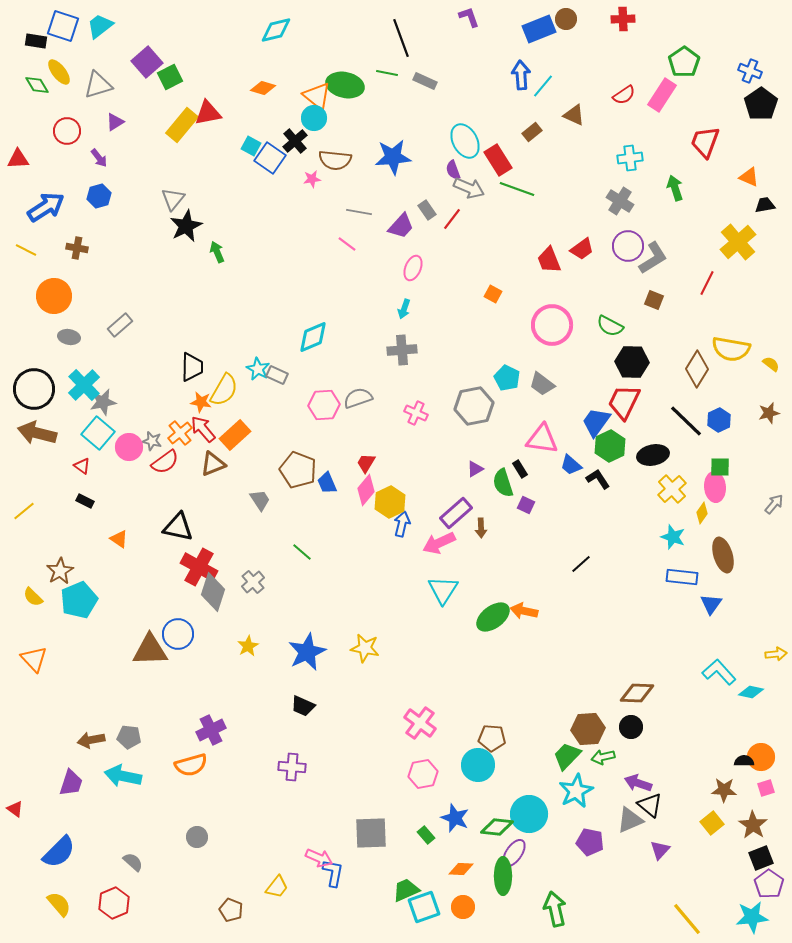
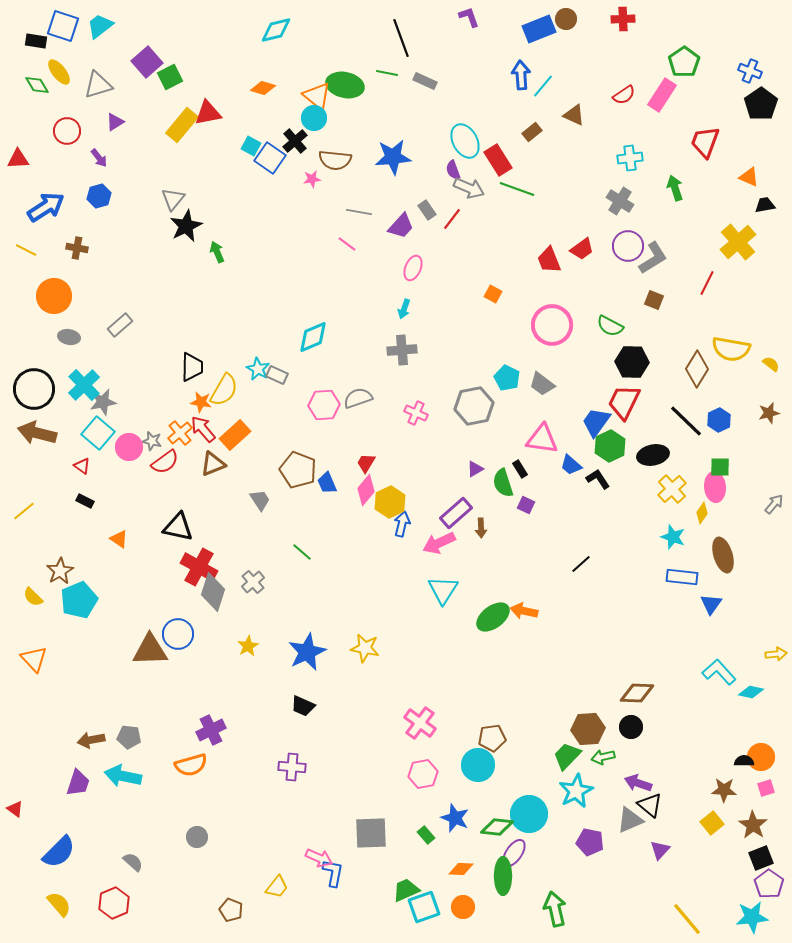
brown pentagon at (492, 738): rotated 12 degrees counterclockwise
purple trapezoid at (71, 783): moved 7 px right
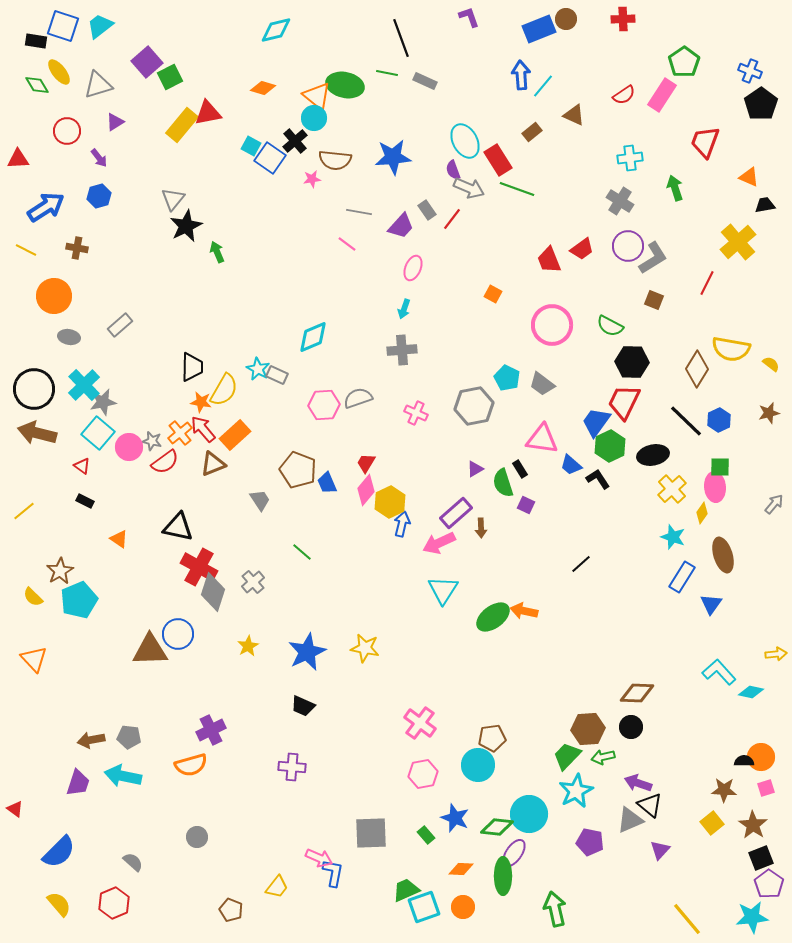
blue rectangle at (682, 577): rotated 64 degrees counterclockwise
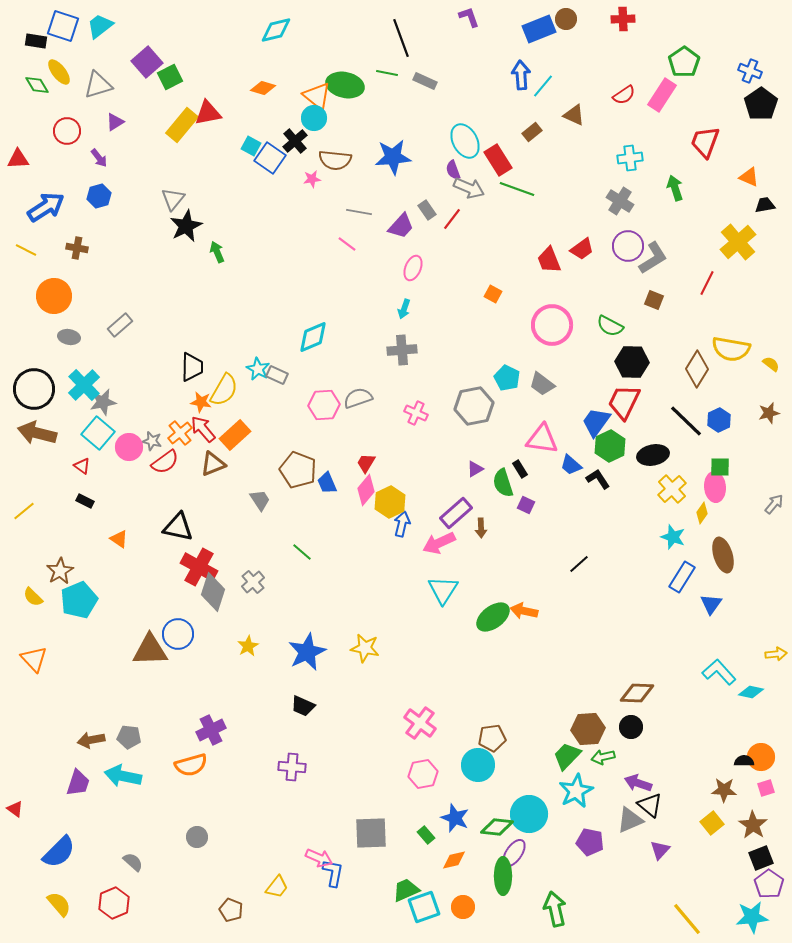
black line at (581, 564): moved 2 px left
orange diamond at (461, 869): moved 7 px left, 9 px up; rotated 15 degrees counterclockwise
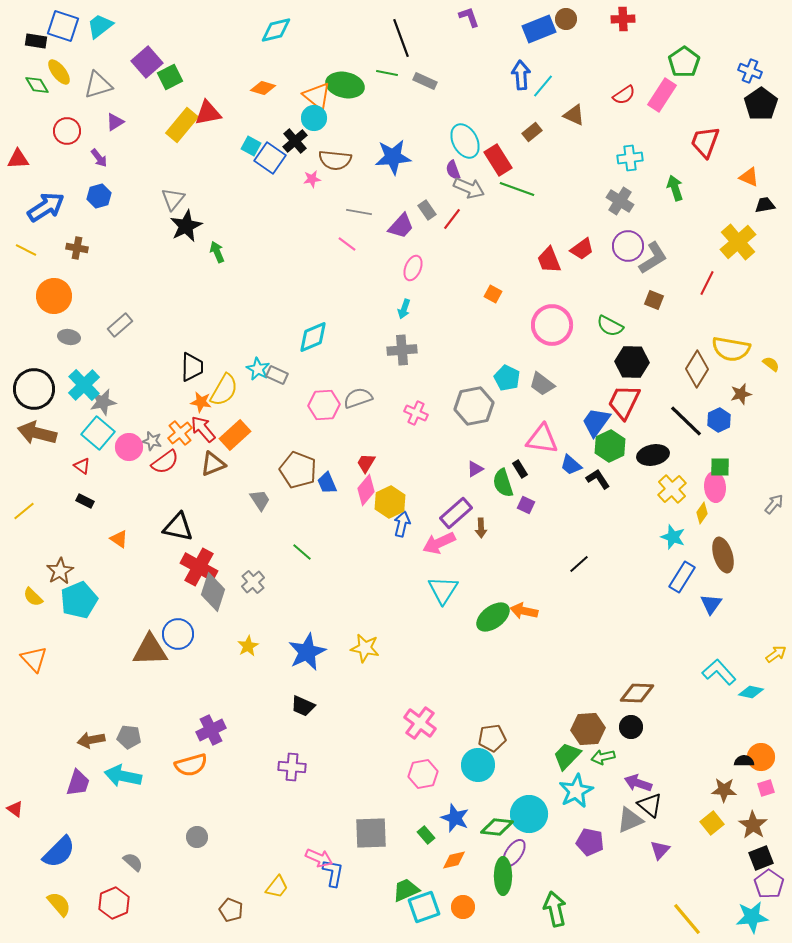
brown star at (769, 413): moved 28 px left, 19 px up
yellow arrow at (776, 654): rotated 30 degrees counterclockwise
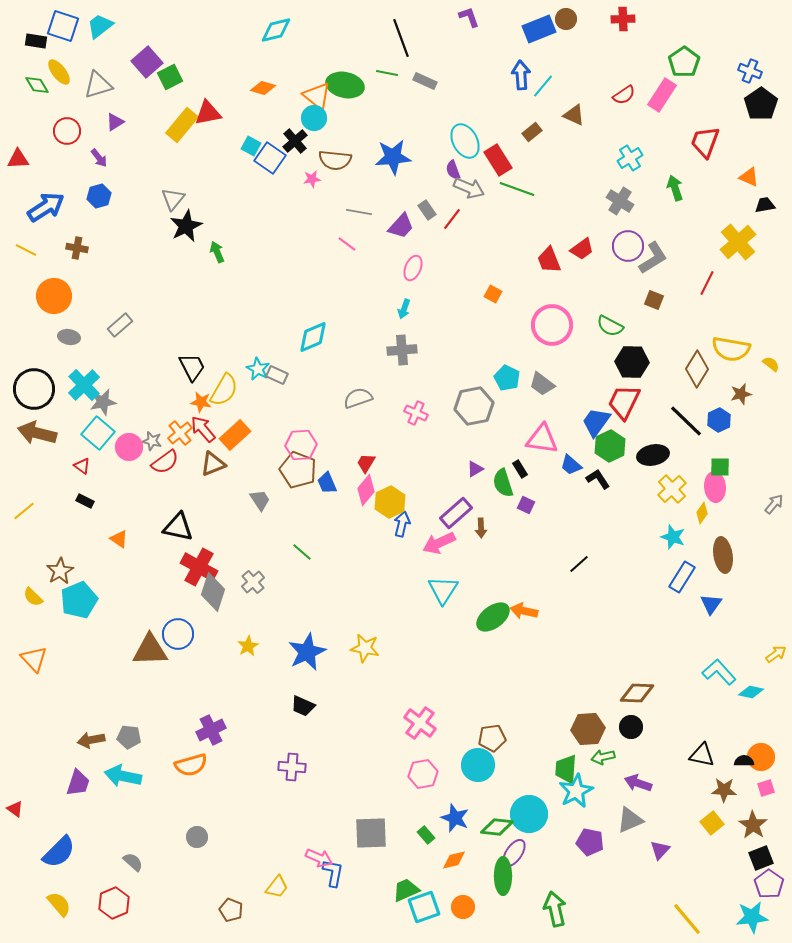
cyan cross at (630, 158): rotated 25 degrees counterclockwise
black trapezoid at (192, 367): rotated 28 degrees counterclockwise
pink hexagon at (324, 405): moved 23 px left, 40 px down
brown ellipse at (723, 555): rotated 8 degrees clockwise
green trapezoid at (567, 756): moved 1 px left, 13 px down; rotated 40 degrees counterclockwise
black triangle at (650, 805): moved 52 px right, 50 px up; rotated 28 degrees counterclockwise
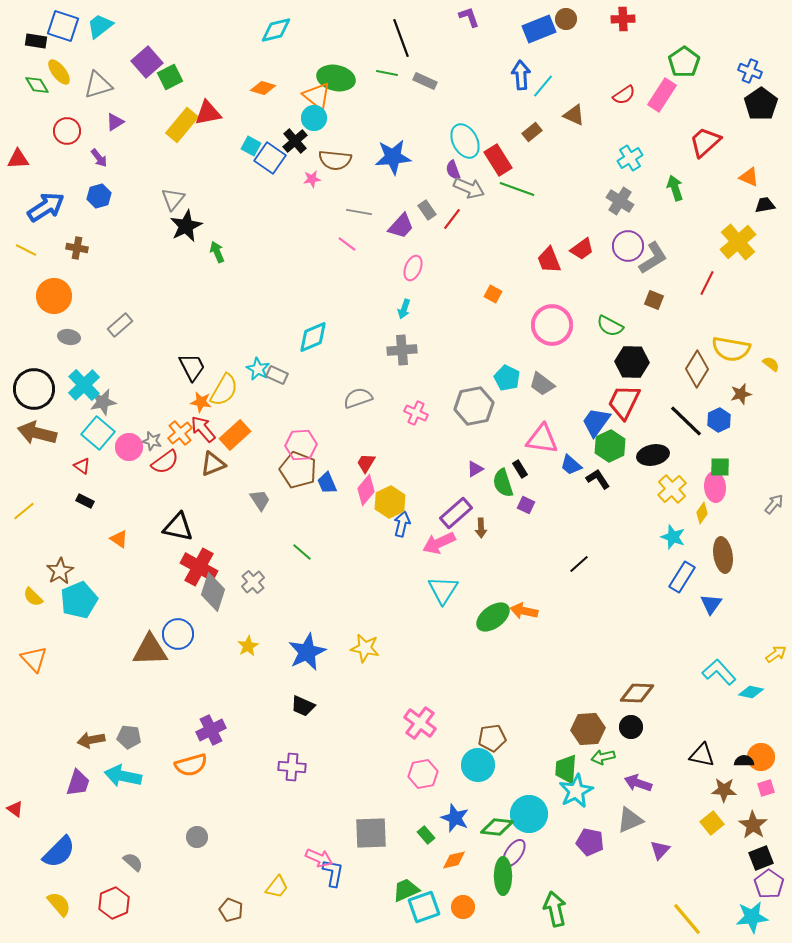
green ellipse at (345, 85): moved 9 px left, 7 px up
red trapezoid at (705, 142): rotated 28 degrees clockwise
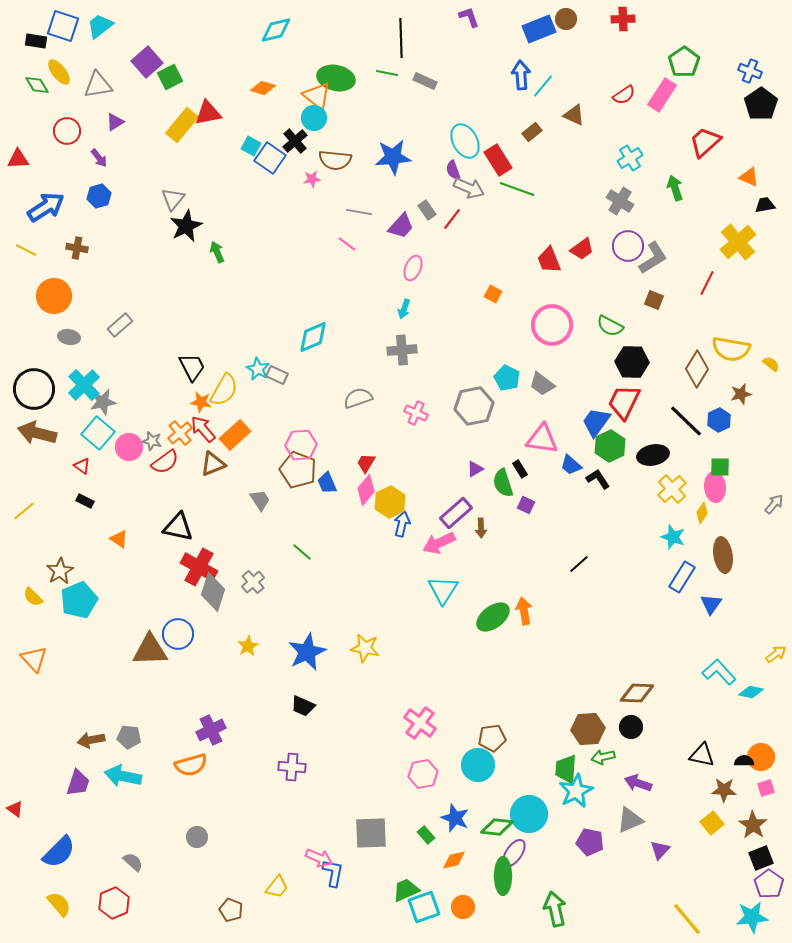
black line at (401, 38): rotated 18 degrees clockwise
gray triangle at (98, 85): rotated 8 degrees clockwise
orange arrow at (524, 611): rotated 68 degrees clockwise
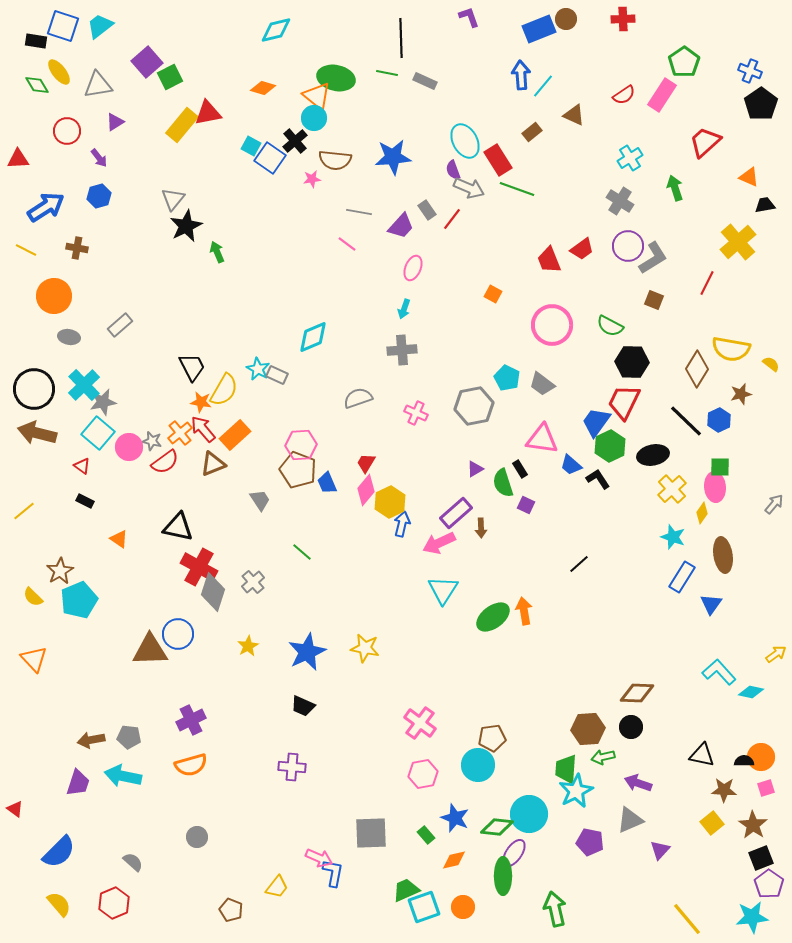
purple cross at (211, 730): moved 20 px left, 10 px up
